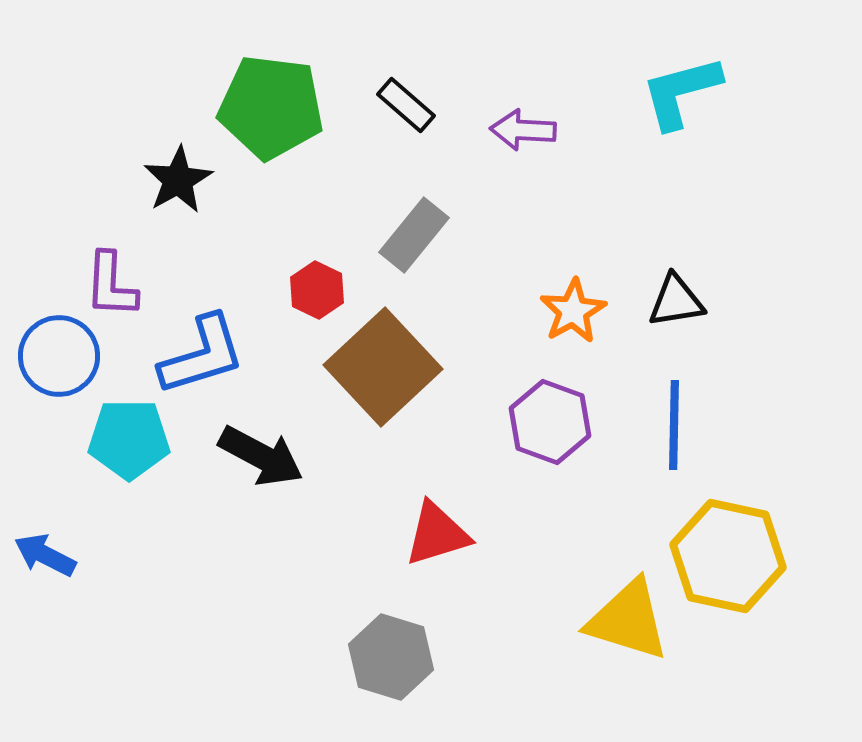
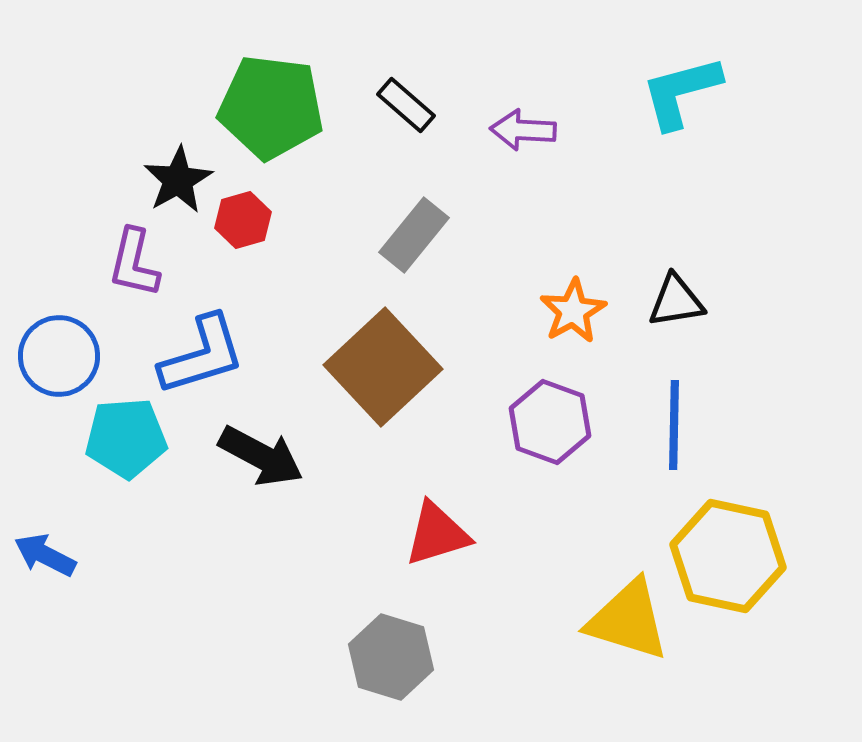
purple L-shape: moved 23 px right, 22 px up; rotated 10 degrees clockwise
red hexagon: moved 74 px left, 70 px up; rotated 18 degrees clockwise
cyan pentagon: moved 3 px left, 1 px up; rotated 4 degrees counterclockwise
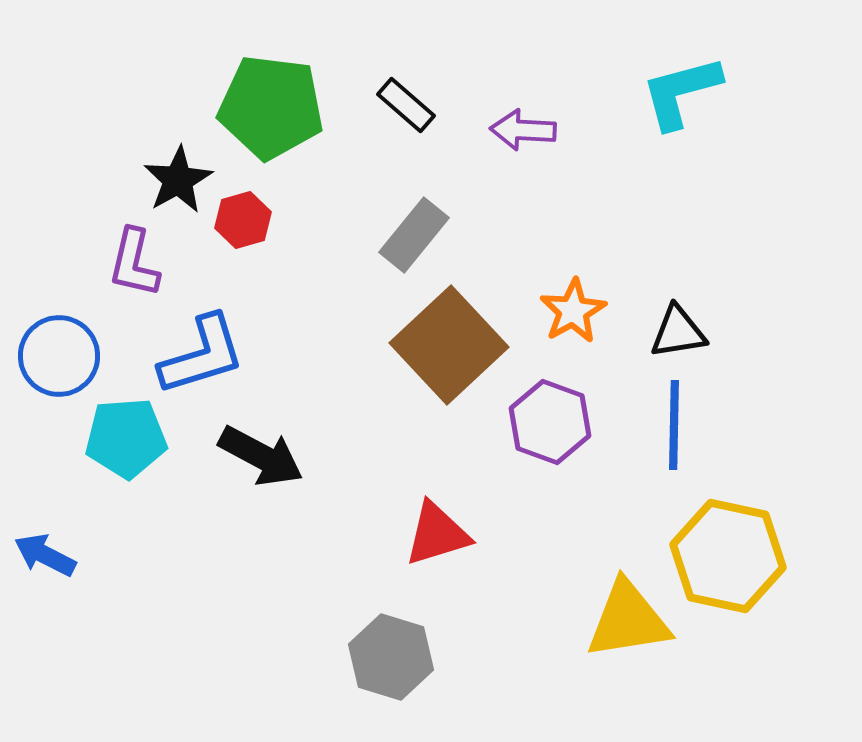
black triangle: moved 2 px right, 31 px down
brown square: moved 66 px right, 22 px up
yellow triangle: rotated 26 degrees counterclockwise
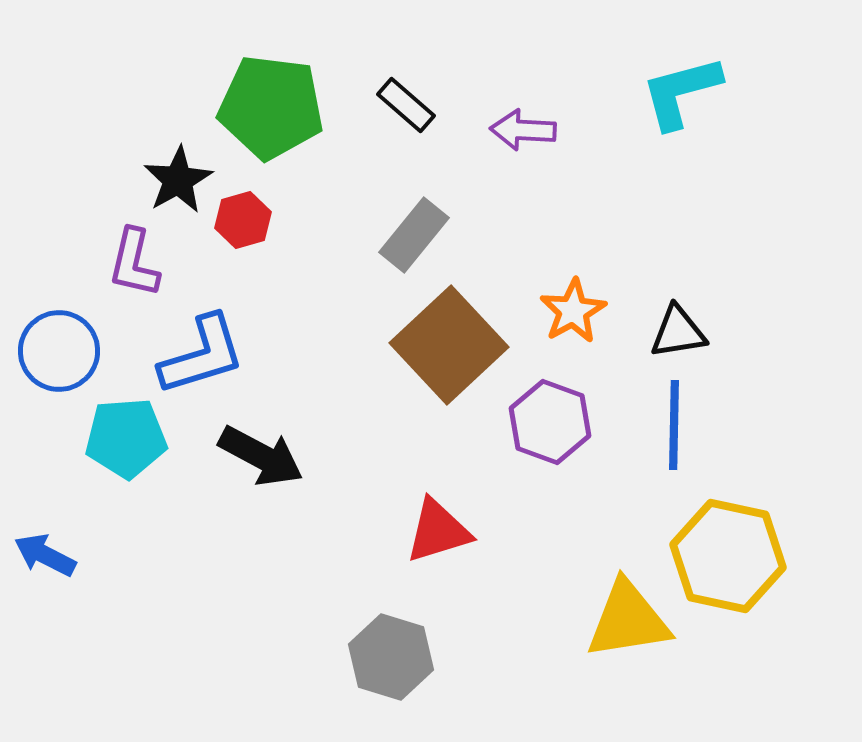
blue circle: moved 5 px up
red triangle: moved 1 px right, 3 px up
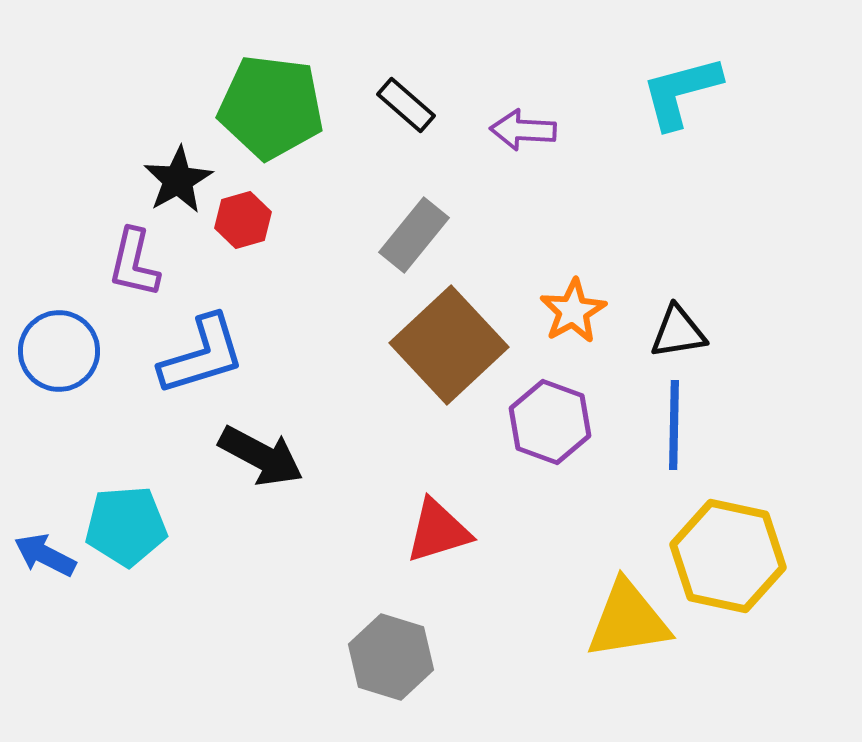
cyan pentagon: moved 88 px down
